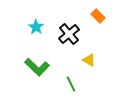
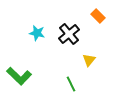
cyan star: moved 1 px right, 6 px down; rotated 21 degrees counterclockwise
yellow triangle: rotated 40 degrees clockwise
green L-shape: moved 18 px left, 9 px down
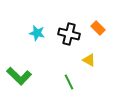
orange rectangle: moved 12 px down
black cross: rotated 35 degrees counterclockwise
yellow triangle: rotated 40 degrees counterclockwise
green line: moved 2 px left, 2 px up
